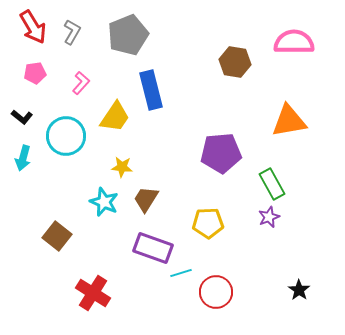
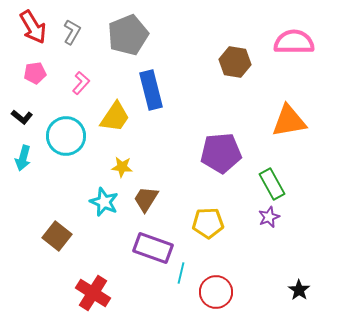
cyan line: rotated 60 degrees counterclockwise
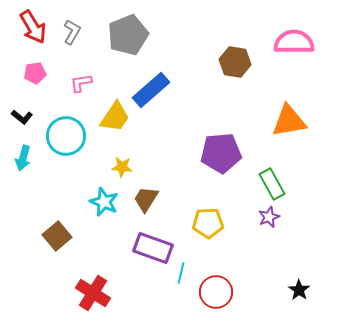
pink L-shape: rotated 140 degrees counterclockwise
blue rectangle: rotated 63 degrees clockwise
brown square: rotated 12 degrees clockwise
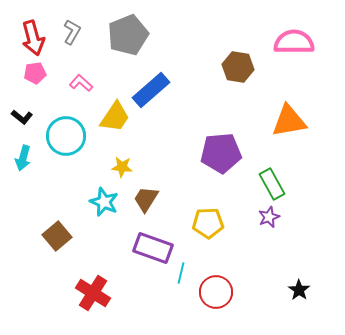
red arrow: moved 11 px down; rotated 16 degrees clockwise
brown hexagon: moved 3 px right, 5 px down
pink L-shape: rotated 50 degrees clockwise
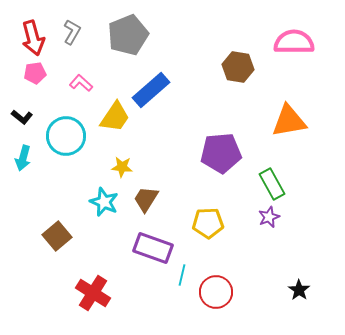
cyan line: moved 1 px right, 2 px down
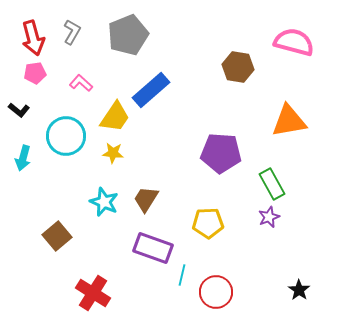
pink semicircle: rotated 15 degrees clockwise
black L-shape: moved 3 px left, 7 px up
purple pentagon: rotated 9 degrees clockwise
yellow star: moved 9 px left, 14 px up
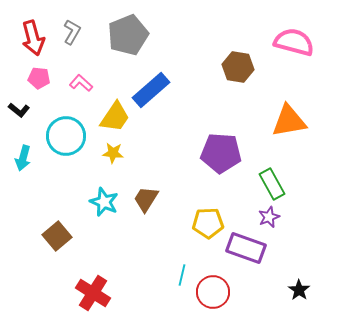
pink pentagon: moved 4 px right, 5 px down; rotated 15 degrees clockwise
purple rectangle: moved 93 px right
red circle: moved 3 px left
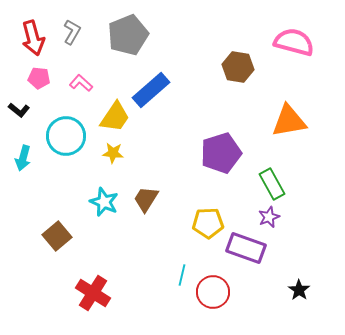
purple pentagon: rotated 21 degrees counterclockwise
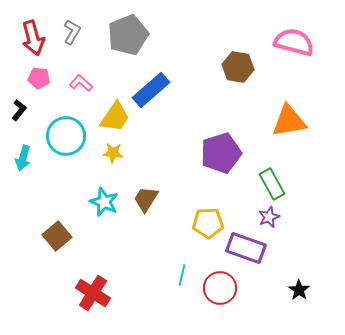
black L-shape: rotated 90 degrees counterclockwise
red circle: moved 7 px right, 4 px up
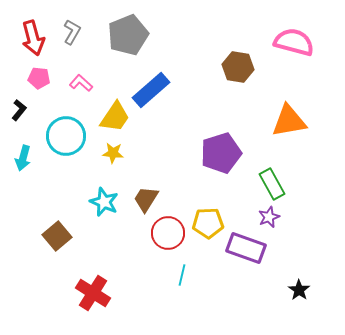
red circle: moved 52 px left, 55 px up
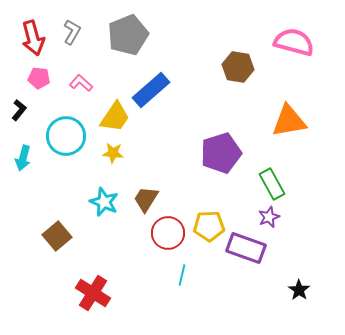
yellow pentagon: moved 1 px right, 3 px down
